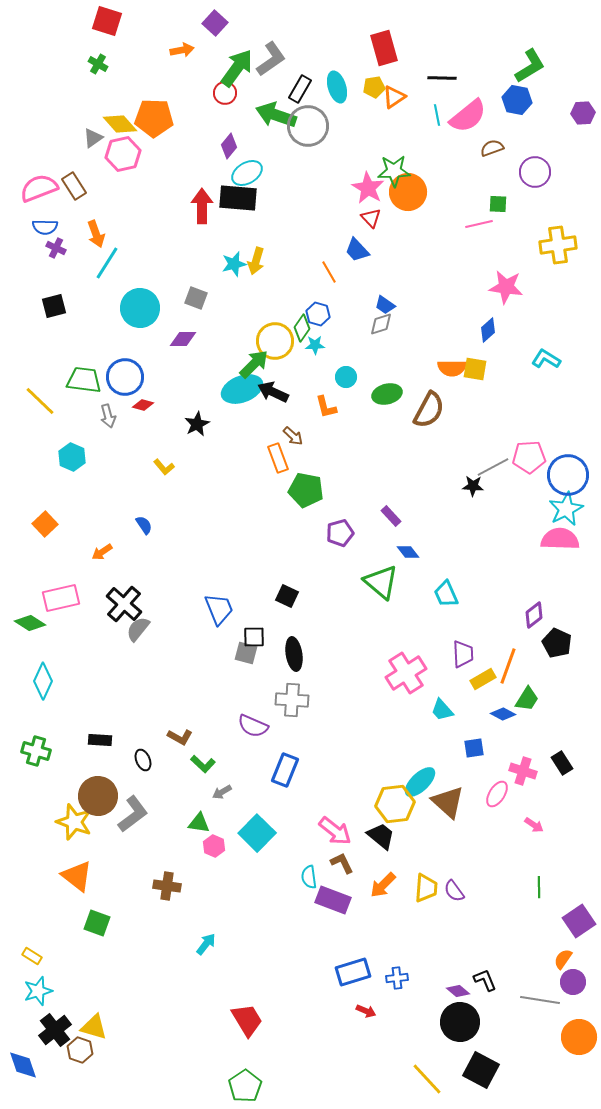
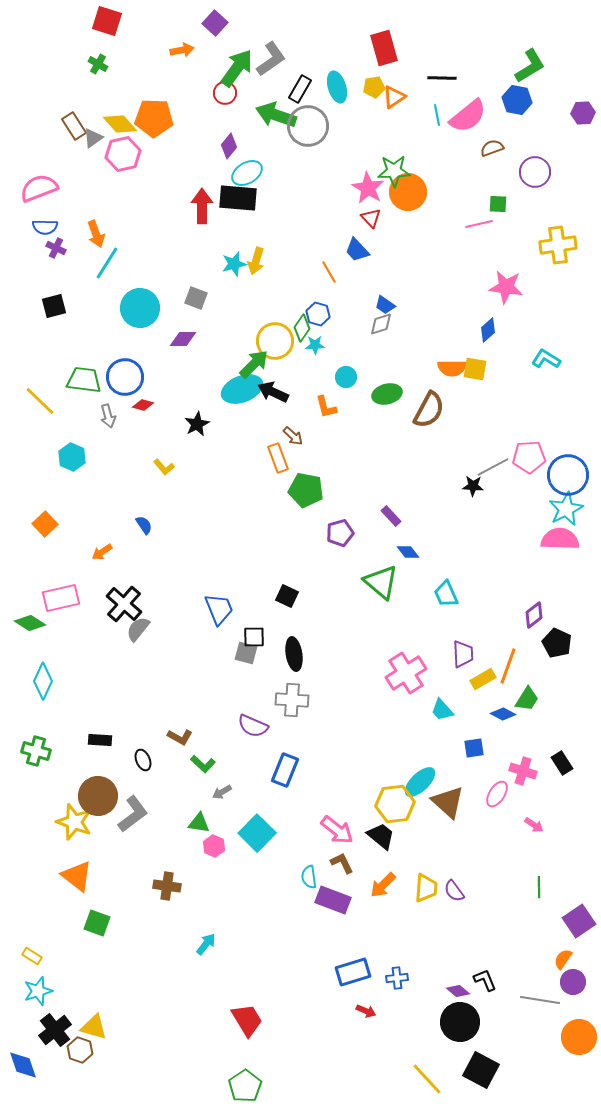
brown rectangle at (74, 186): moved 60 px up
pink arrow at (335, 831): moved 2 px right, 1 px up
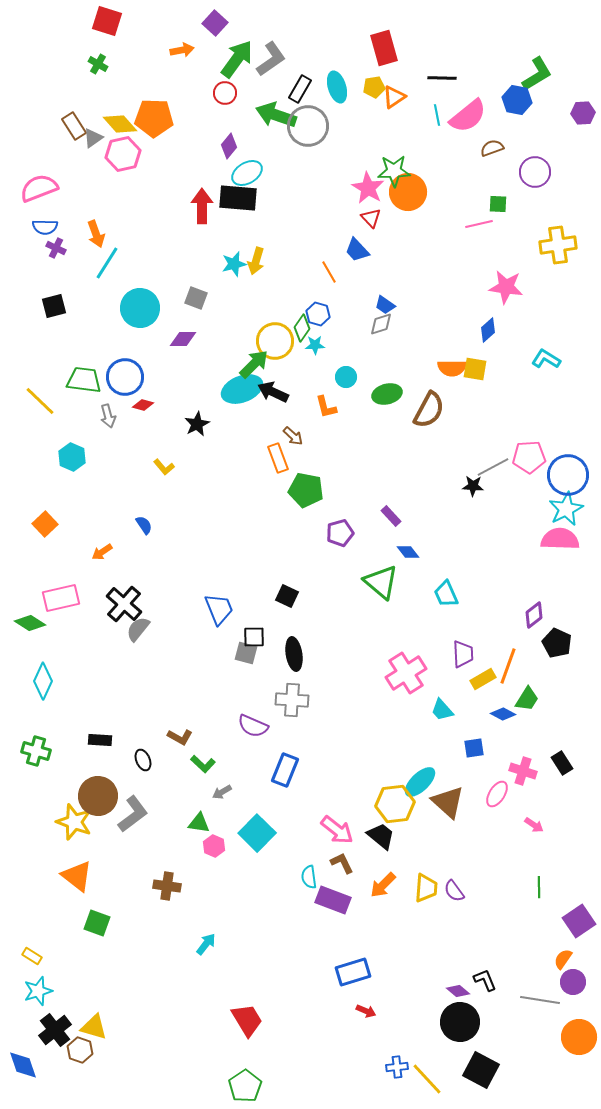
green L-shape at (530, 66): moved 7 px right, 8 px down
green arrow at (237, 68): moved 9 px up
blue cross at (397, 978): moved 89 px down
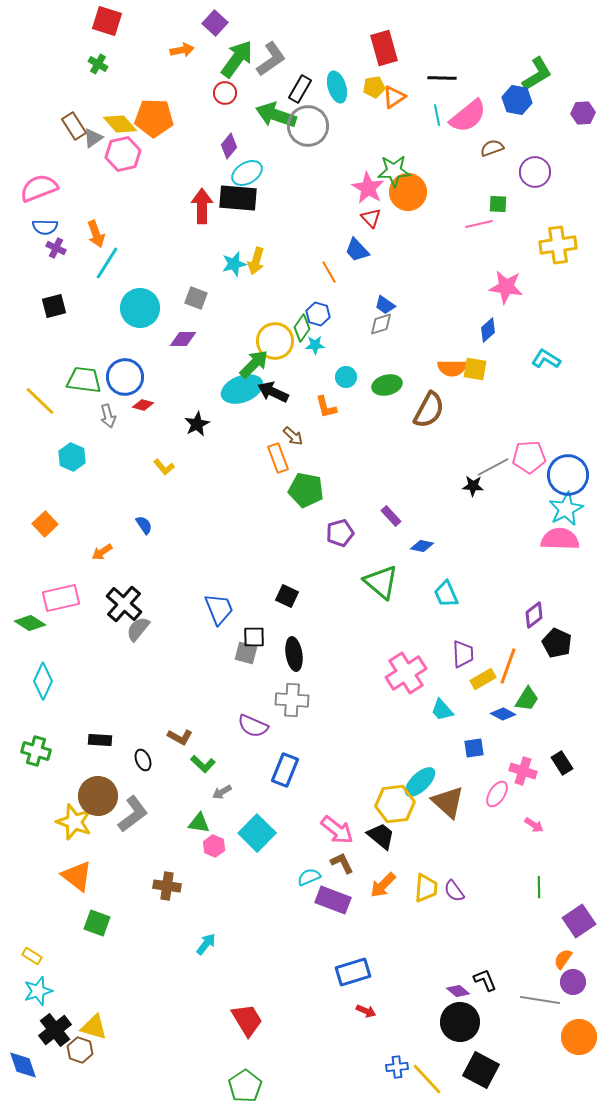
green ellipse at (387, 394): moved 9 px up
blue diamond at (408, 552): moved 14 px right, 6 px up; rotated 40 degrees counterclockwise
cyan semicircle at (309, 877): rotated 75 degrees clockwise
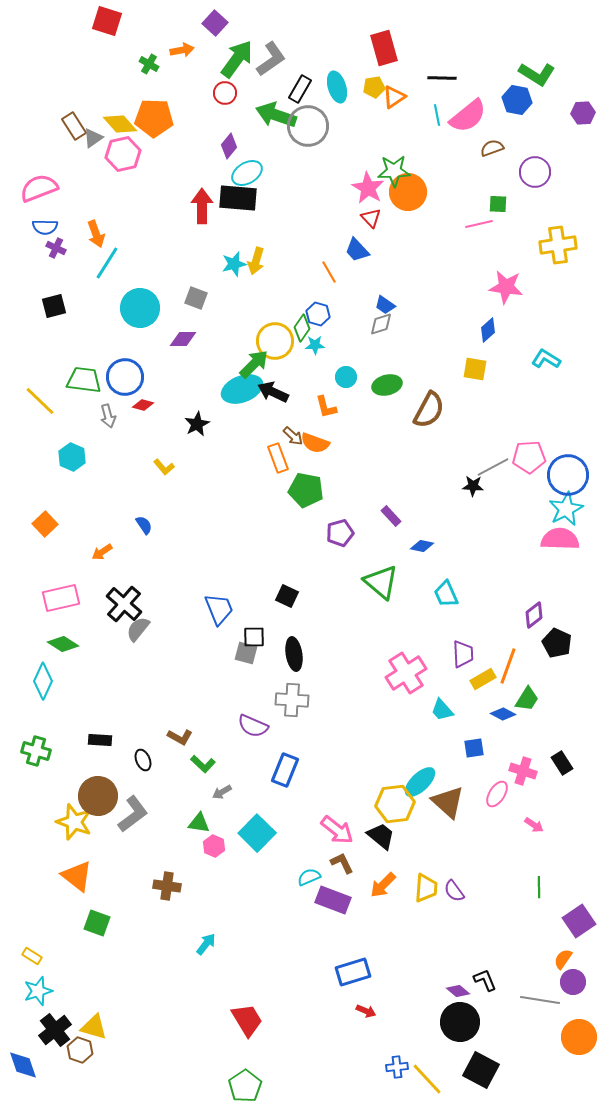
green cross at (98, 64): moved 51 px right
green L-shape at (537, 74): rotated 63 degrees clockwise
orange semicircle at (452, 368): moved 137 px left, 75 px down; rotated 20 degrees clockwise
green diamond at (30, 623): moved 33 px right, 21 px down
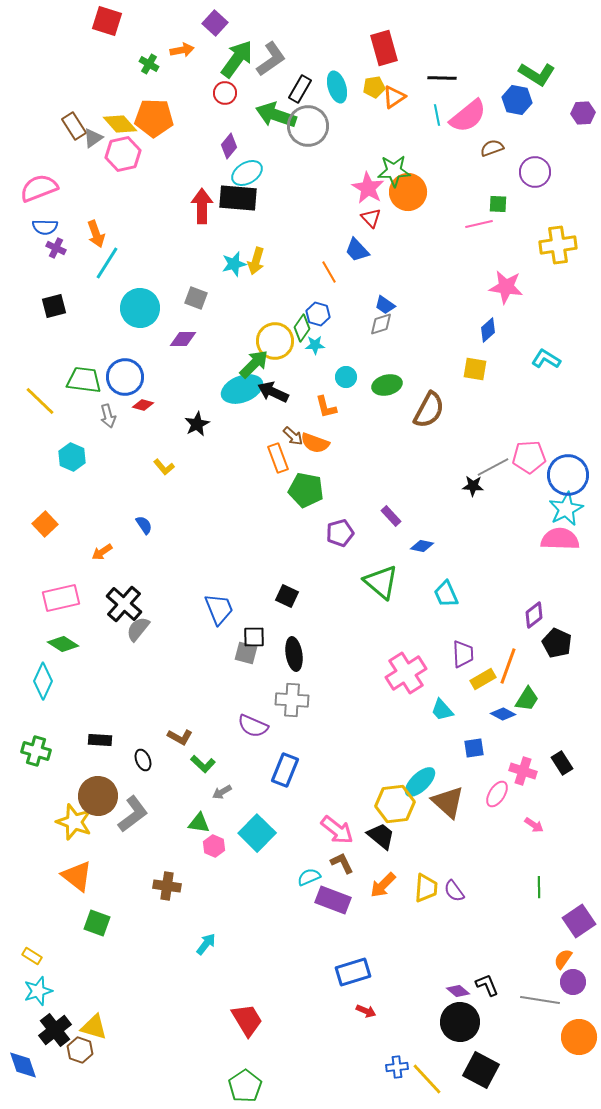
black L-shape at (485, 980): moved 2 px right, 5 px down
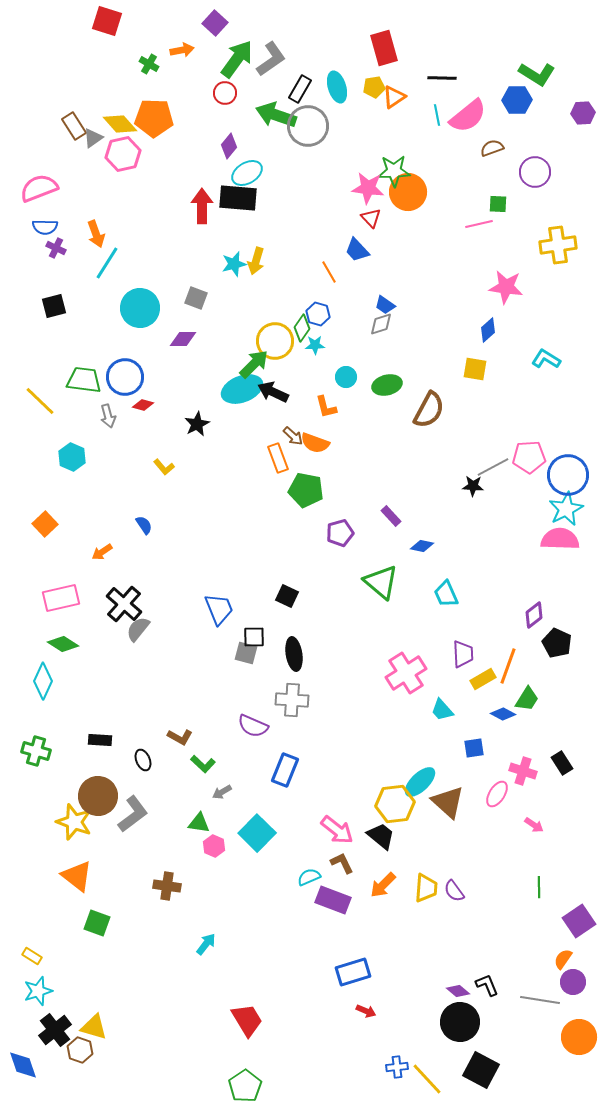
blue hexagon at (517, 100): rotated 12 degrees counterclockwise
pink star at (368, 188): rotated 24 degrees counterclockwise
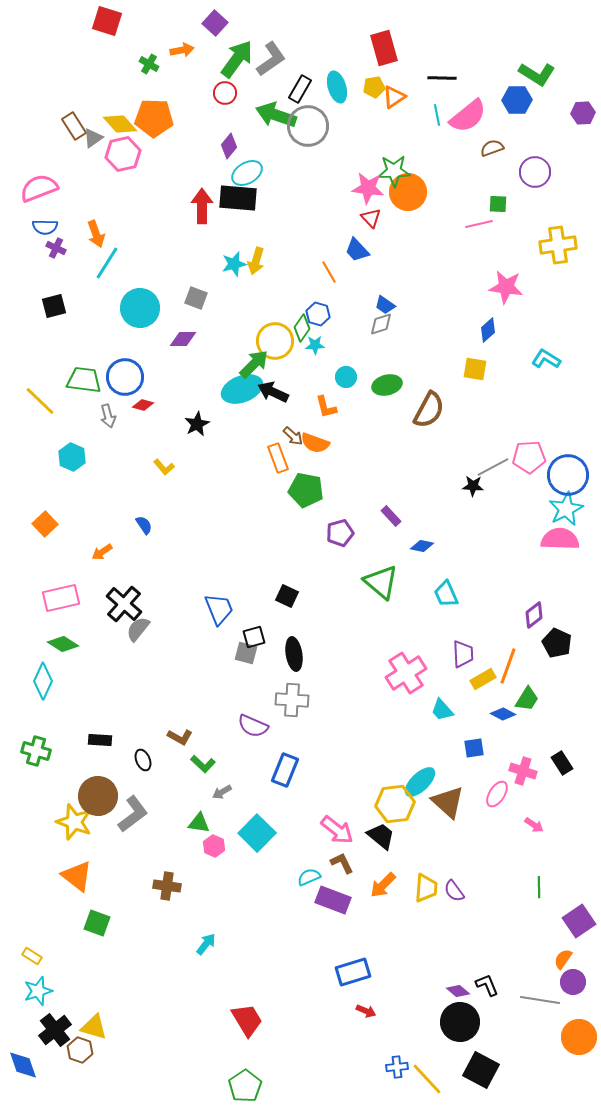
black square at (254, 637): rotated 15 degrees counterclockwise
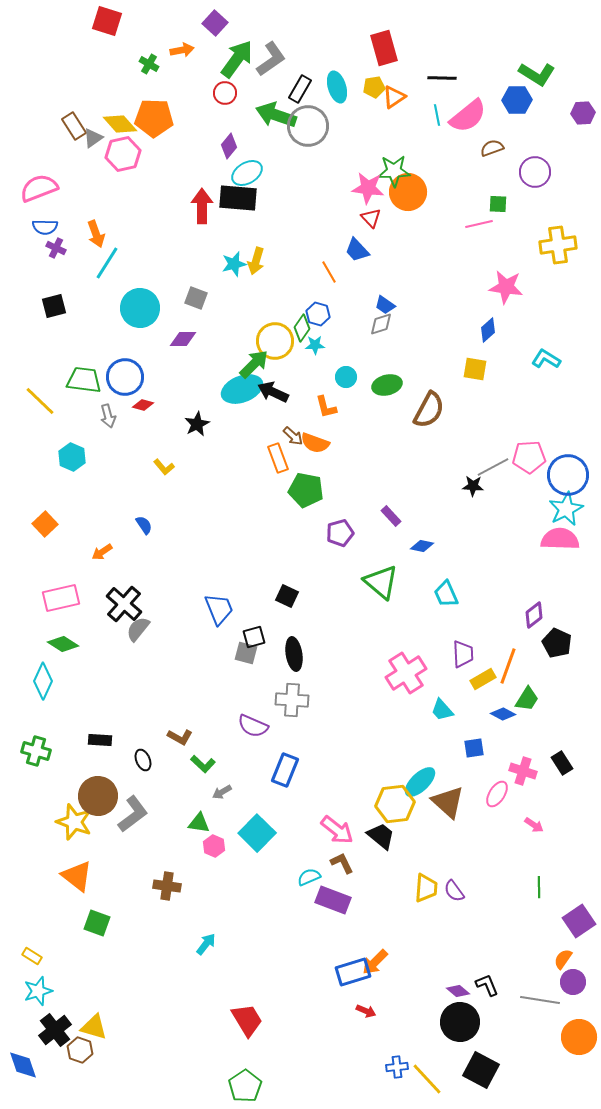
orange arrow at (383, 885): moved 8 px left, 77 px down
